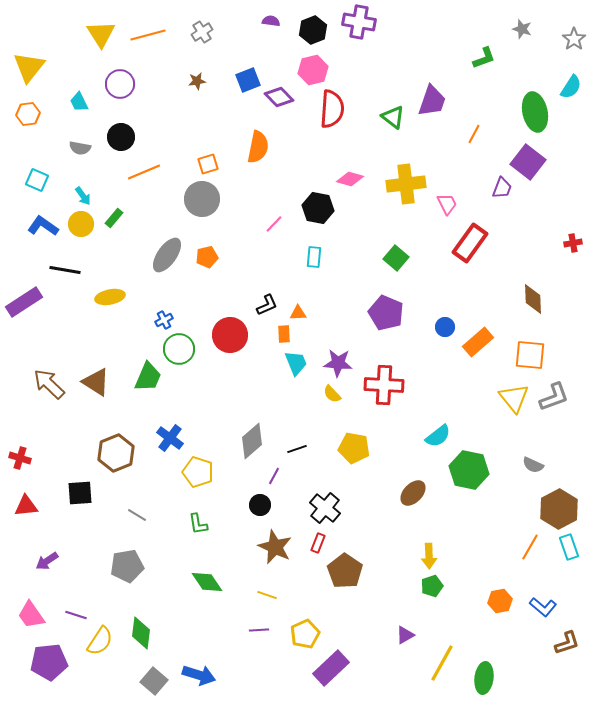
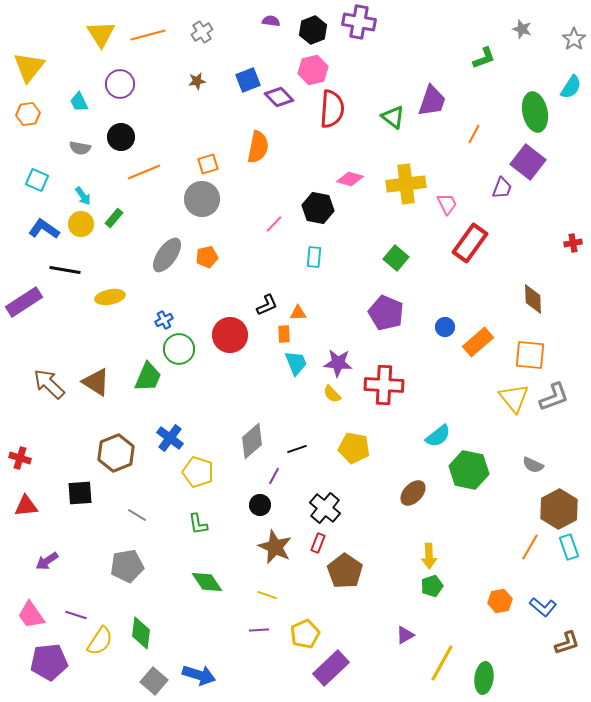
blue L-shape at (43, 226): moved 1 px right, 3 px down
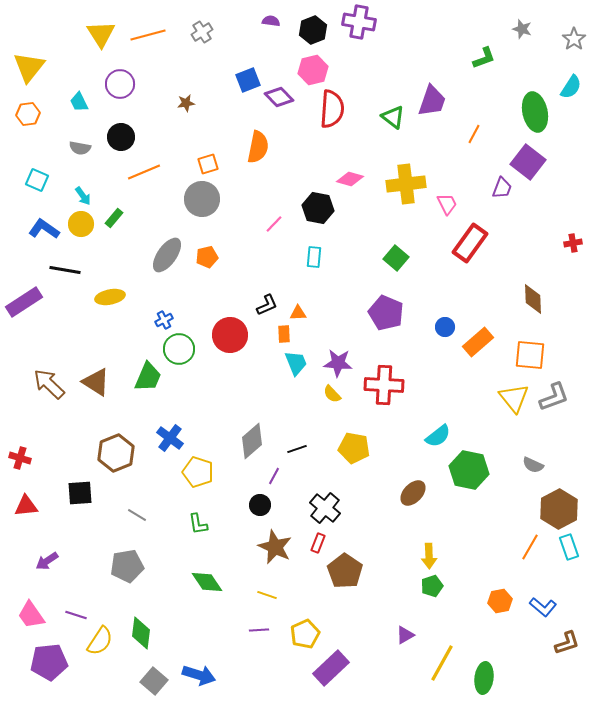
brown star at (197, 81): moved 11 px left, 22 px down
